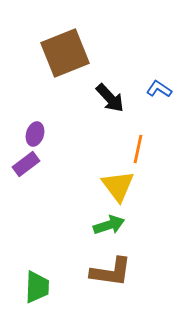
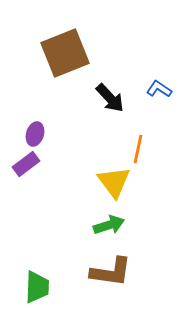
yellow triangle: moved 4 px left, 4 px up
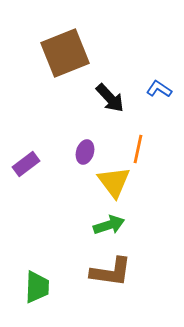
purple ellipse: moved 50 px right, 18 px down
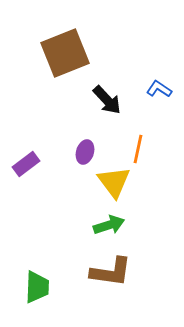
black arrow: moved 3 px left, 2 px down
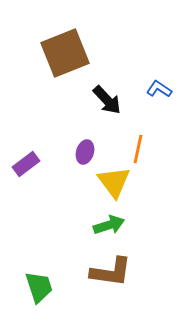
green trapezoid: moved 2 px right; rotated 20 degrees counterclockwise
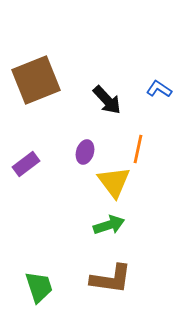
brown square: moved 29 px left, 27 px down
brown L-shape: moved 7 px down
